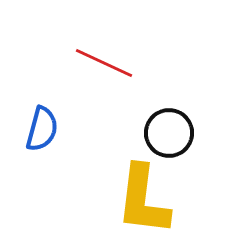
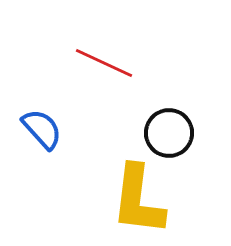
blue semicircle: rotated 57 degrees counterclockwise
yellow L-shape: moved 5 px left
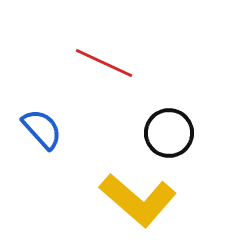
yellow L-shape: rotated 56 degrees counterclockwise
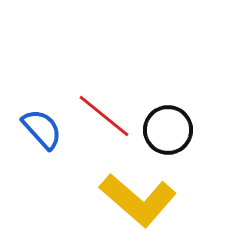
red line: moved 53 px down; rotated 14 degrees clockwise
black circle: moved 1 px left, 3 px up
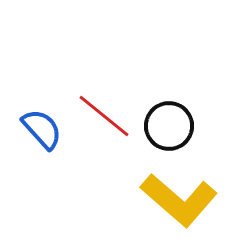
black circle: moved 1 px right, 4 px up
yellow L-shape: moved 41 px right
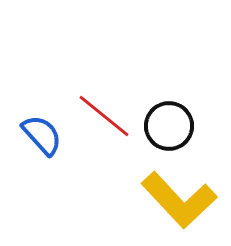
blue semicircle: moved 6 px down
yellow L-shape: rotated 6 degrees clockwise
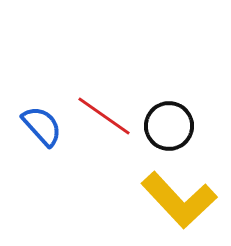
red line: rotated 4 degrees counterclockwise
blue semicircle: moved 9 px up
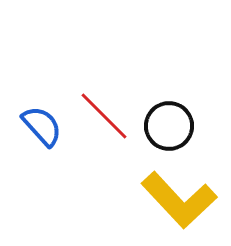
red line: rotated 10 degrees clockwise
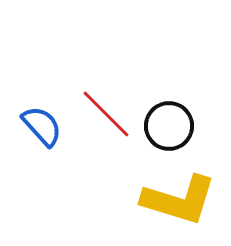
red line: moved 2 px right, 2 px up
yellow L-shape: rotated 30 degrees counterclockwise
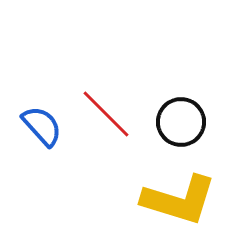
black circle: moved 12 px right, 4 px up
